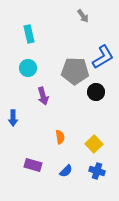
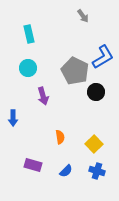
gray pentagon: rotated 24 degrees clockwise
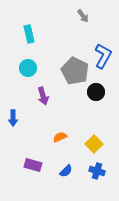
blue L-shape: moved 1 px up; rotated 30 degrees counterclockwise
orange semicircle: rotated 104 degrees counterclockwise
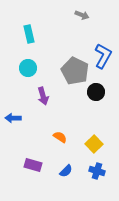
gray arrow: moved 1 px left, 1 px up; rotated 32 degrees counterclockwise
blue arrow: rotated 91 degrees clockwise
orange semicircle: rotated 56 degrees clockwise
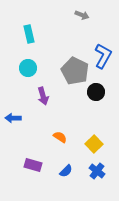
blue cross: rotated 21 degrees clockwise
